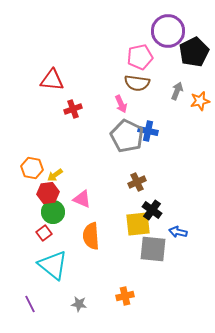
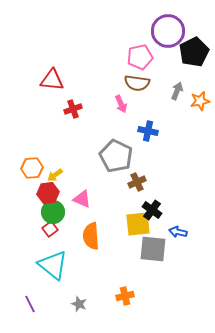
gray pentagon: moved 11 px left, 20 px down
orange hexagon: rotated 15 degrees counterclockwise
red square: moved 6 px right, 4 px up
gray star: rotated 14 degrees clockwise
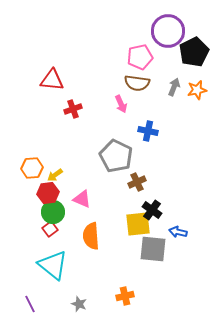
gray arrow: moved 3 px left, 4 px up
orange star: moved 3 px left, 11 px up
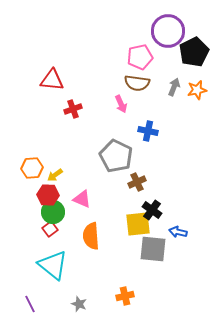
red hexagon: moved 2 px down; rotated 10 degrees clockwise
